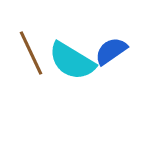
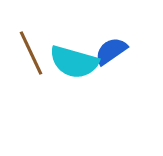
cyan semicircle: moved 2 px right, 1 px down; rotated 15 degrees counterclockwise
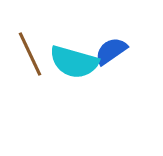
brown line: moved 1 px left, 1 px down
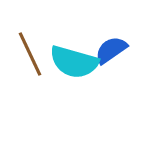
blue semicircle: moved 1 px up
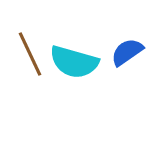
blue semicircle: moved 16 px right, 2 px down
